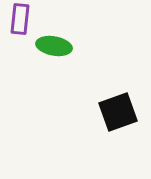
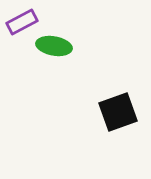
purple rectangle: moved 2 px right, 3 px down; rotated 56 degrees clockwise
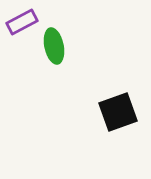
green ellipse: rotated 68 degrees clockwise
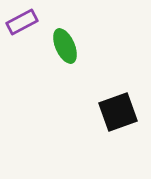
green ellipse: moved 11 px right; rotated 12 degrees counterclockwise
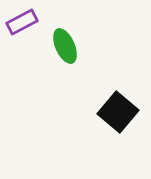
black square: rotated 30 degrees counterclockwise
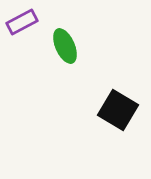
black square: moved 2 px up; rotated 9 degrees counterclockwise
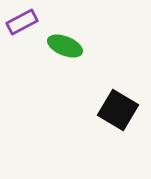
green ellipse: rotated 44 degrees counterclockwise
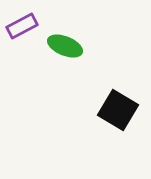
purple rectangle: moved 4 px down
